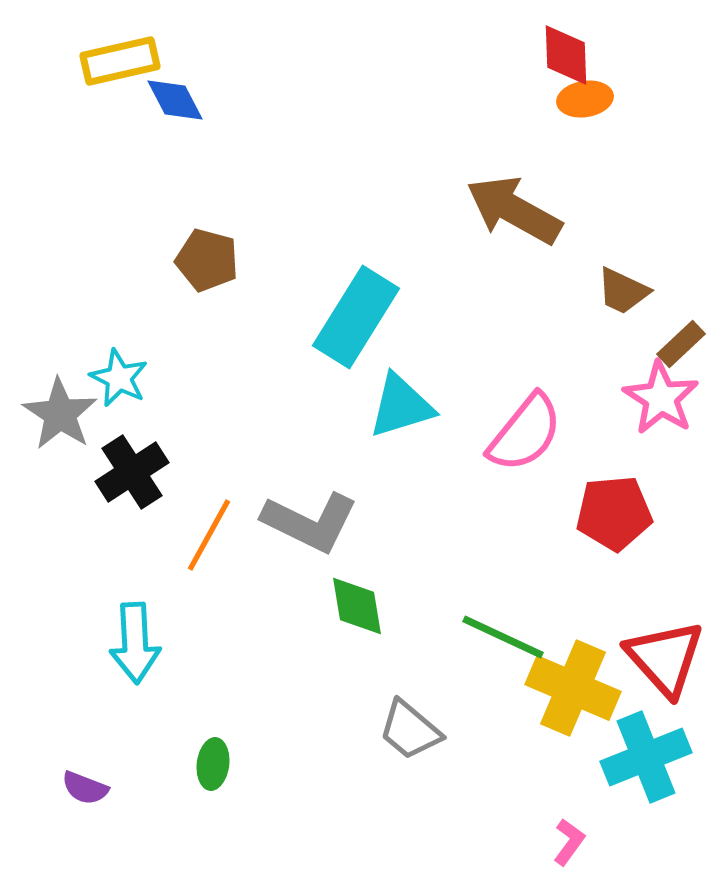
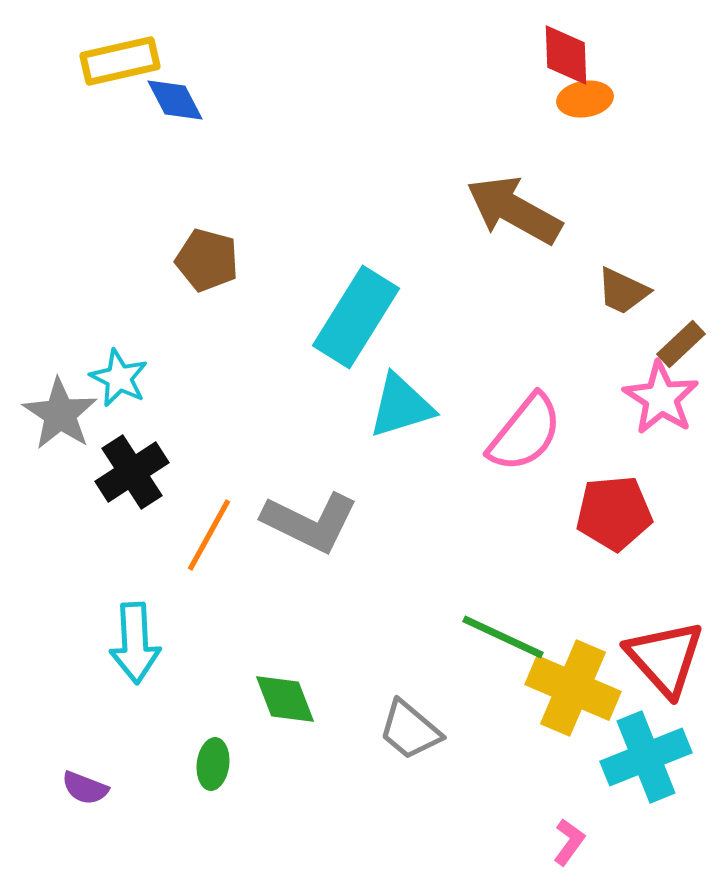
green diamond: moved 72 px left, 93 px down; rotated 12 degrees counterclockwise
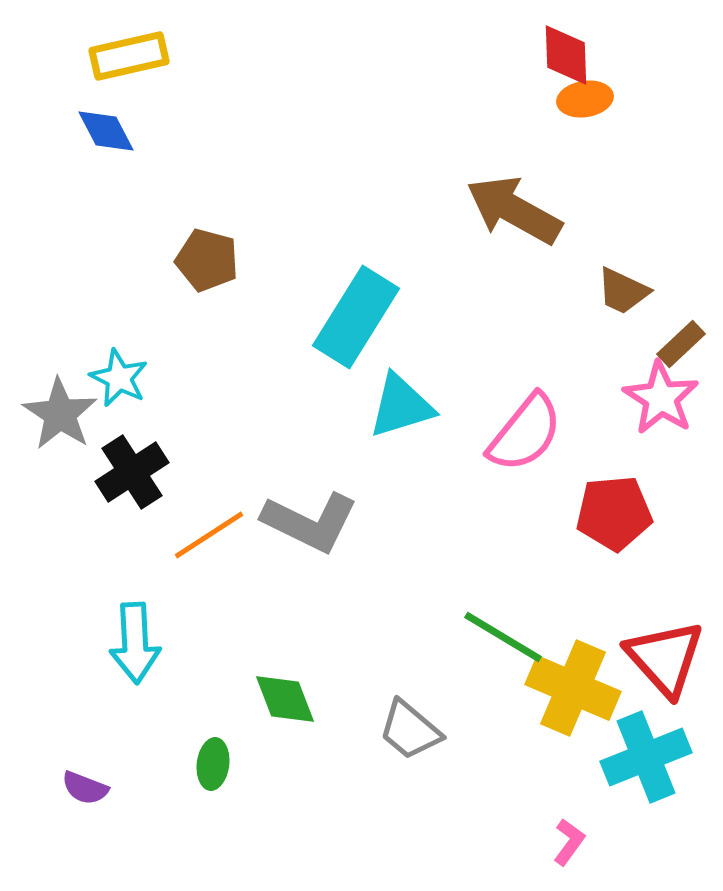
yellow rectangle: moved 9 px right, 5 px up
blue diamond: moved 69 px left, 31 px down
orange line: rotated 28 degrees clockwise
green line: rotated 6 degrees clockwise
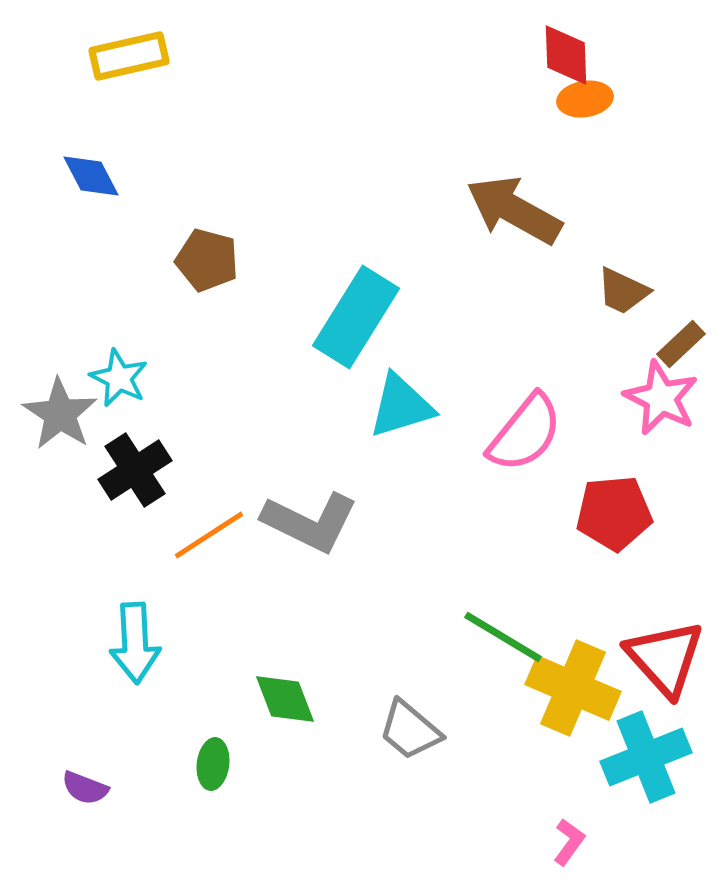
blue diamond: moved 15 px left, 45 px down
pink star: rotated 6 degrees counterclockwise
black cross: moved 3 px right, 2 px up
